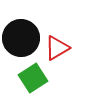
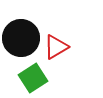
red triangle: moved 1 px left, 1 px up
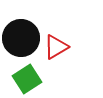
green square: moved 6 px left, 1 px down
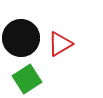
red triangle: moved 4 px right, 3 px up
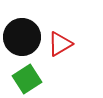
black circle: moved 1 px right, 1 px up
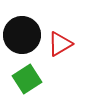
black circle: moved 2 px up
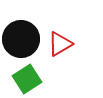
black circle: moved 1 px left, 4 px down
